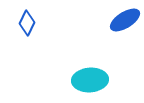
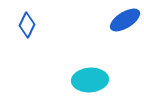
blue diamond: moved 2 px down
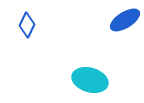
cyan ellipse: rotated 20 degrees clockwise
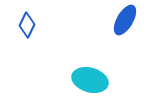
blue ellipse: rotated 28 degrees counterclockwise
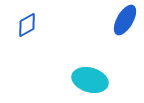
blue diamond: rotated 35 degrees clockwise
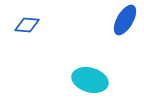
blue diamond: rotated 35 degrees clockwise
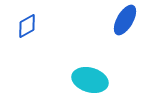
blue diamond: moved 1 px down; rotated 35 degrees counterclockwise
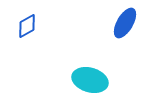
blue ellipse: moved 3 px down
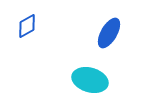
blue ellipse: moved 16 px left, 10 px down
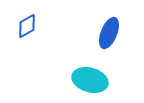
blue ellipse: rotated 8 degrees counterclockwise
